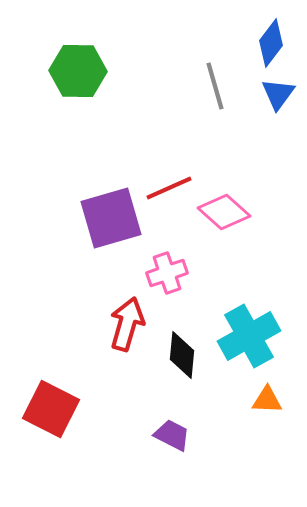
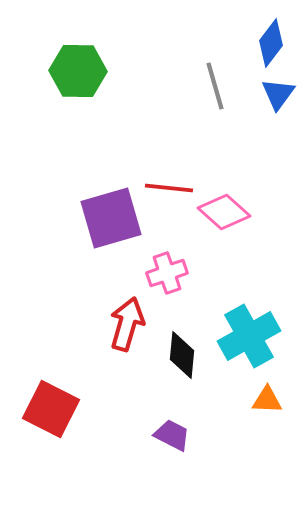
red line: rotated 30 degrees clockwise
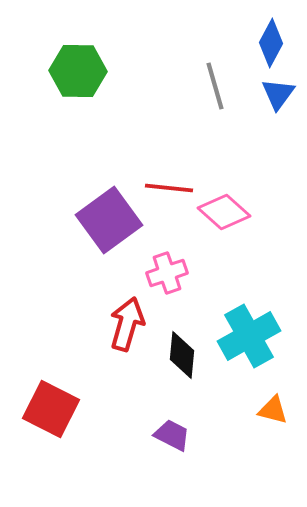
blue diamond: rotated 9 degrees counterclockwise
purple square: moved 2 px left, 2 px down; rotated 20 degrees counterclockwise
orange triangle: moved 6 px right, 10 px down; rotated 12 degrees clockwise
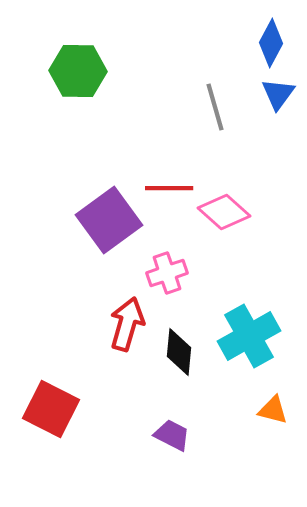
gray line: moved 21 px down
red line: rotated 6 degrees counterclockwise
black diamond: moved 3 px left, 3 px up
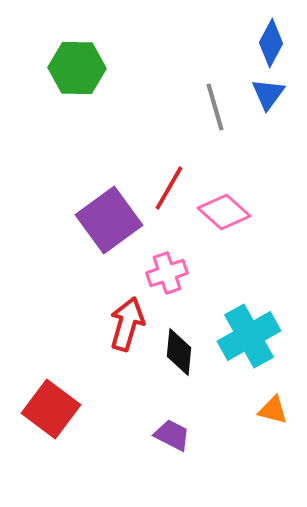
green hexagon: moved 1 px left, 3 px up
blue triangle: moved 10 px left
red line: rotated 60 degrees counterclockwise
red square: rotated 10 degrees clockwise
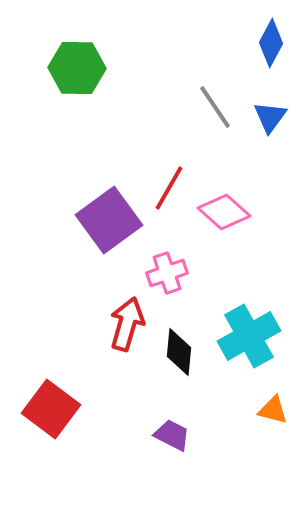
blue triangle: moved 2 px right, 23 px down
gray line: rotated 18 degrees counterclockwise
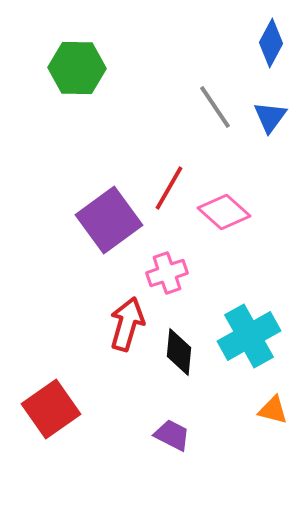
red square: rotated 18 degrees clockwise
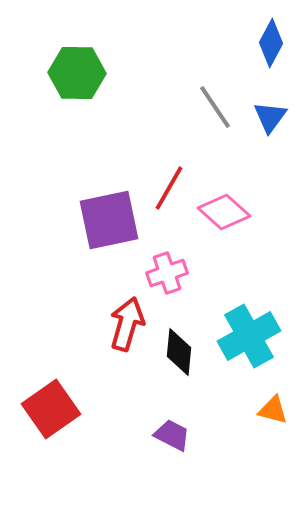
green hexagon: moved 5 px down
purple square: rotated 24 degrees clockwise
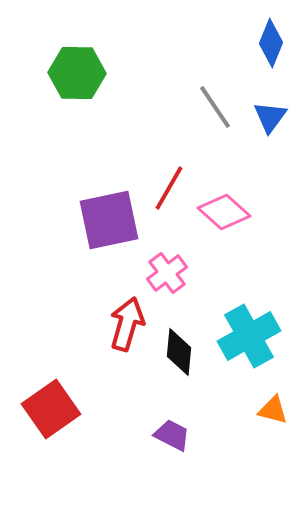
blue diamond: rotated 6 degrees counterclockwise
pink cross: rotated 18 degrees counterclockwise
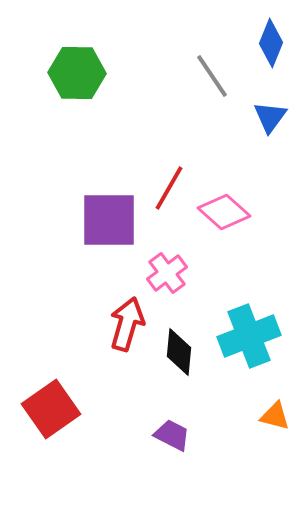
gray line: moved 3 px left, 31 px up
purple square: rotated 12 degrees clockwise
cyan cross: rotated 8 degrees clockwise
orange triangle: moved 2 px right, 6 px down
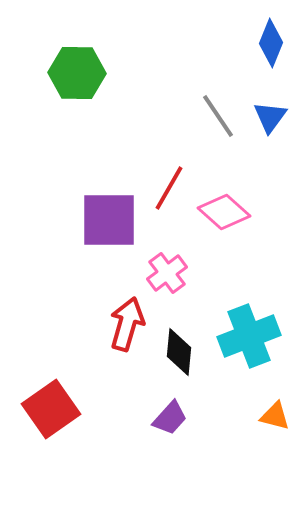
gray line: moved 6 px right, 40 px down
purple trapezoid: moved 2 px left, 17 px up; rotated 105 degrees clockwise
